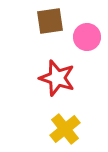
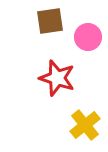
pink circle: moved 1 px right
yellow cross: moved 20 px right, 4 px up
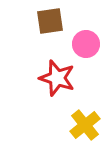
pink circle: moved 2 px left, 7 px down
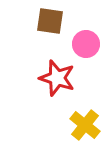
brown square: rotated 16 degrees clockwise
yellow cross: rotated 12 degrees counterclockwise
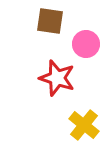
yellow cross: moved 1 px left
